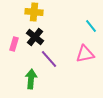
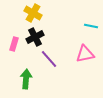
yellow cross: moved 1 px left, 1 px down; rotated 24 degrees clockwise
cyan line: rotated 40 degrees counterclockwise
black cross: rotated 24 degrees clockwise
green arrow: moved 5 px left
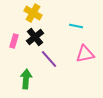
cyan line: moved 15 px left
black cross: rotated 12 degrees counterclockwise
pink rectangle: moved 3 px up
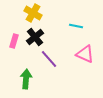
pink triangle: rotated 36 degrees clockwise
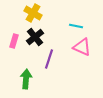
pink triangle: moved 3 px left, 7 px up
purple line: rotated 60 degrees clockwise
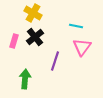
pink triangle: rotated 42 degrees clockwise
purple line: moved 6 px right, 2 px down
green arrow: moved 1 px left
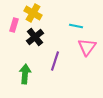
pink rectangle: moved 16 px up
pink triangle: moved 5 px right
green arrow: moved 5 px up
